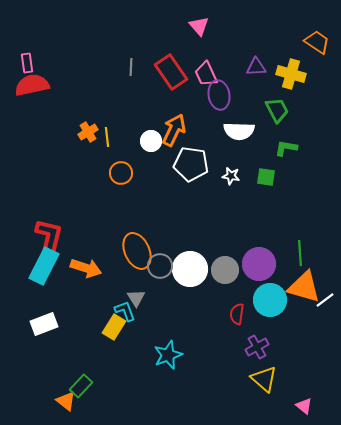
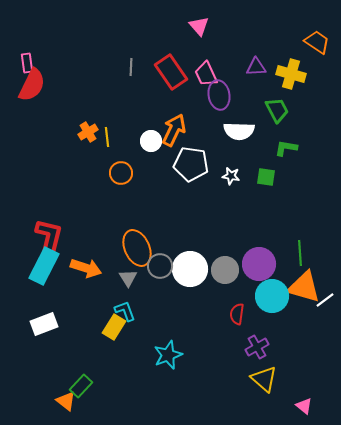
red semicircle at (32, 85): rotated 128 degrees clockwise
orange ellipse at (137, 251): moved 3 px up
gray triangle at (136, 298): moved 8 px left, 20 px up
cyan circle at (270, 300): moved 2 px right, 4 px up
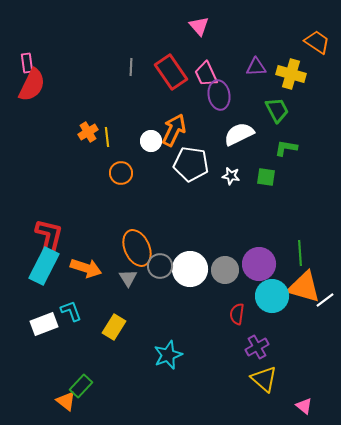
white semicircle at (239, 131): moved 3 px down; rotated 152 degrees clockwise
cyan L-shape at (125, 311): moved 54 px left
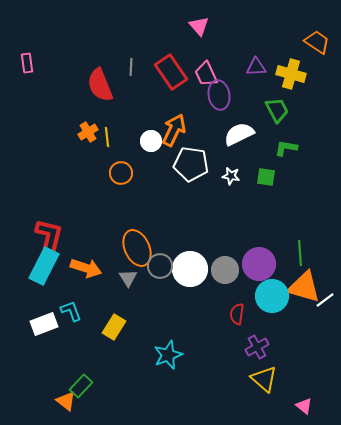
red semicircle at (32, 85): moved 68 px right; rotated 132 degrees clockwise
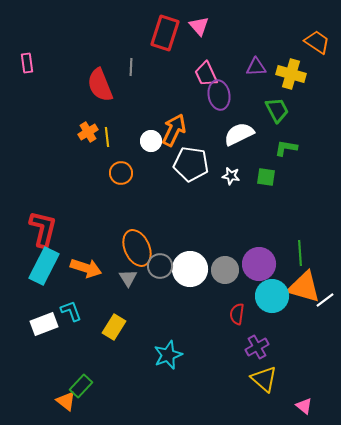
red rectangle at (171, 72): moved 6 px left, 39 px up; rotated 52 degrees clockwise
red L-shape at (49, 237): moved 6 px left, 8 px up
